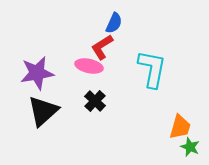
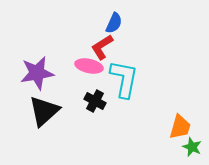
cyan L-shape: moved 28 px left, 10 px down
black cross: rotated 15 degrees counterclockwise
black triangle: moved 1 px right
green star: moved 2 px right
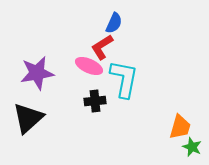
pink ellipse: rotated 12 degrees clockwise
black cross: rotated 35 degrees counterclockwise
black triangle: moved 16 px left, 7 px down
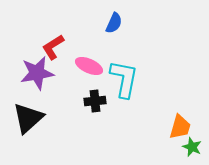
red L-shape: moved 49 px left
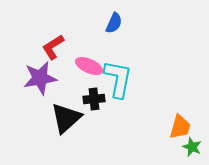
purple star: moved 3 px right, 5 px down
cyan L-shape: moved 6 px left
black cross: moved 1 px left, 2 px up
black triangle: moved 38 px right
